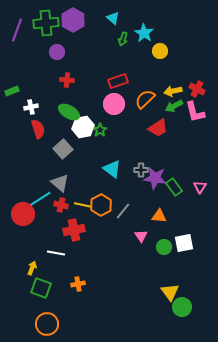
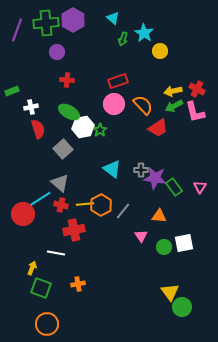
orange semicircle at (145, 99): moved 2 px left, 6 px down; rotated 90 degrees clockwise
yellow line at (83, 205): moved 2 px right, 1 px up; rotated 18 degrees counterclockwise
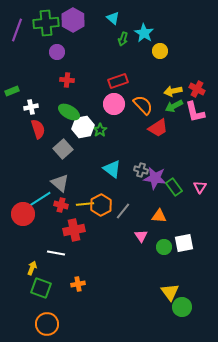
gray cross at (141, 170): rotated 16 degrees clockwise
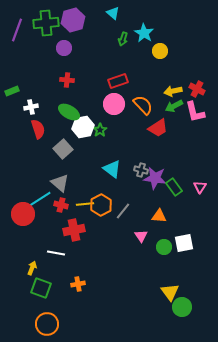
cyan triangle at (113, 18): moved 5 px up
purple hexagon at (73, 20): rotated 15 degrees clockwise
purple circle at (57, 52): moved 7 px right, 4 px up
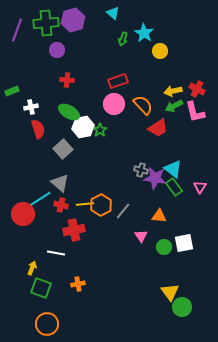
purple circle at (64, 48): moved 7 px left, 2 px down
cyan triangle at (112, 169): moved 61 px right
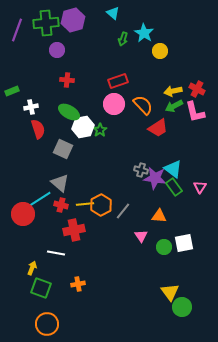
gray square at (63, 149): rotated 24 degrees counterclockwise
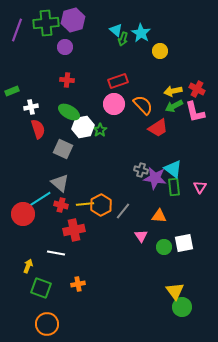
cyan triangle at (113, 13): moved 3 px right, 17 px down
cyan star at (144, 33): moved 3 px left
purple circle at (57, 50): moved 8 px right, 3 px up
green rectangle at (174, 187): rotated 30 degrees clockwise
yellow arrow at (32, 268): moved 4 px left, 2 px up
yellow triangle at (170, 292): moved 5 px right, 1 px up
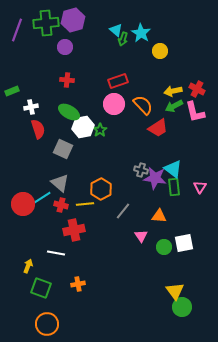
orange hexagon at (101, 205): moved 16 px up
red circle at (23, 214): moved 10 px up
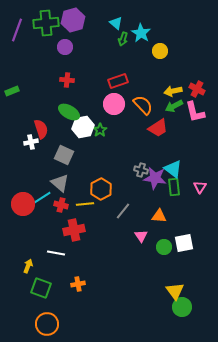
cyan triangle at (116, 30): moved 7 px up
white cross at (31, 107): moved 35 px down
red semicircle at (38, 129): moved 3 px right
gray square at (63, 149): moved 1 px right, 6 px down
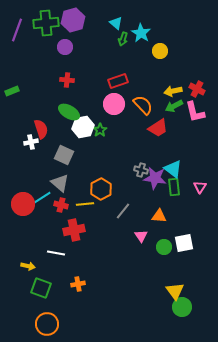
yellow arrow at (28, 266): rotated 80 degrees clockwise
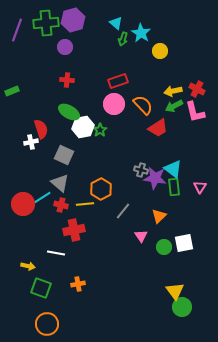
orange triangle at (159, 216): rotated 49 degrees counterclockwise
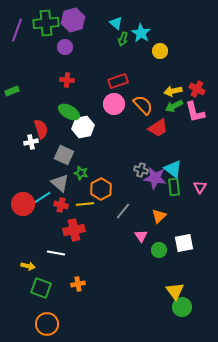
green star at (100, 130): moved 19 px left, 43 px down; rotated 24 degrees counterclockwise
green circle at (164, 247): moved 5 px left, 3 px down
